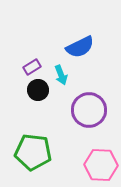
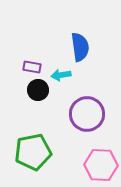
blue semicircle: rotated 72 degrees counterclockwise
purple rectangle: rotated 42 degrees clockwise
cyan arrow: rotated 102 degrees clockwise
purple circle: moved 2 px left, 4 px down
green pentagon: rotated 18 degrees counterclockwise
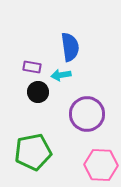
blue semicircle: moved 10 px left
black circle: moved 2 px down
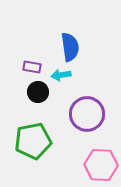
green pentagon: moved 11 px up
